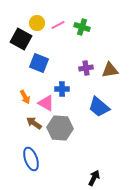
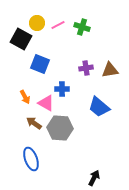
blue square: moved 1 px right, 1 px down
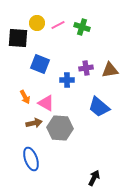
black square: moved 3 px left, 1 px up; rotated 25 degrees counterclockwise
blue cross: moved 5 px right, 9 px up
brown arrow: rotated 133 degrees clockwise
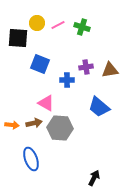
purple cross: moved 1 px up
orange arrow: moved 13 px left, 28 px down; rotated 56 degrees counterclockwise
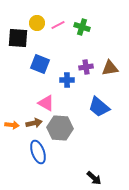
brown triangle: moved 2 px up
blue ellipse: moved 7 px right, 7 px up
black arrow: rotated 105 degrees clockwise
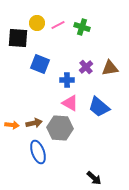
purple cross: rotated 32 degrees counterclockwise
pink triangle: moved 24 px right
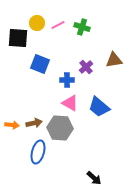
brown triangle: moved 4 px right, 8 px up
blue ellipse: rotated 35 degrees clockwise
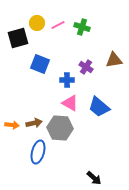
black square: rotated 20 degrees counterclockwise
purple cross: rotated 16 degrees counterclockwise
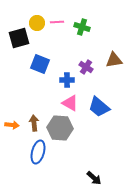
pink line: moved 1 px left, 3 px up; rotated 24 degrees clockwise
black square: moved 1 px right
brown arrow: rotated 84 degrees counterclockwise
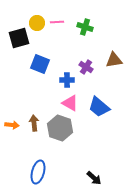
green cross: moved 3 px right
gray hexagon: rotated 15 degrees clockwise
blue ellipse: moved 20 px down
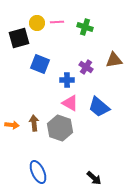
blue ellipse: rotated 40 degrees counterclockwise
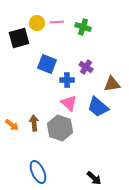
green cross: moved 2 px left
brown triangle: moved 2 px left, 24 px down
blue square: moved 7 px right
pink triangle: moved 1 px left; rotated 12 degrees clockwise
blue trapezoid: moved 1 px left
orange arrow: rotated 32 degrees clockwise
